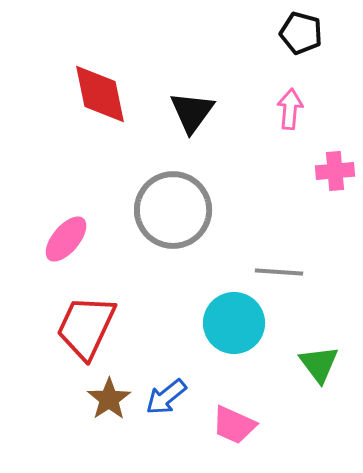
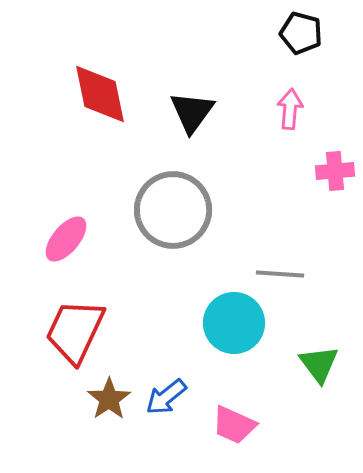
gray line: moved 1 px right, 2 px down
red trapezoid: moved 11 px left, 4 px down
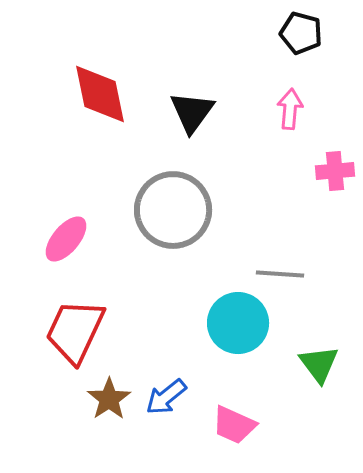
cyan circle: moved 4 px right
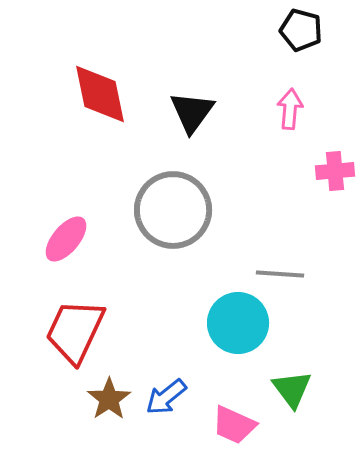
black pentagon: moved 3 px up
green triangle: moved 27 px left, 25 px down
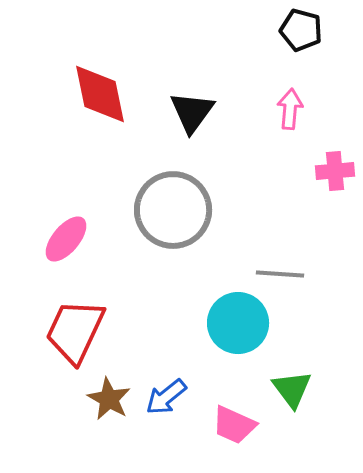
brown star: rotated 9 degrees counterclockwise
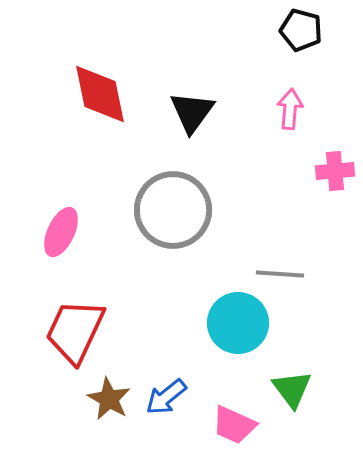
pink ellipse: moved 5 px left, 7 px up; rotated 15 degrees counterclockwise
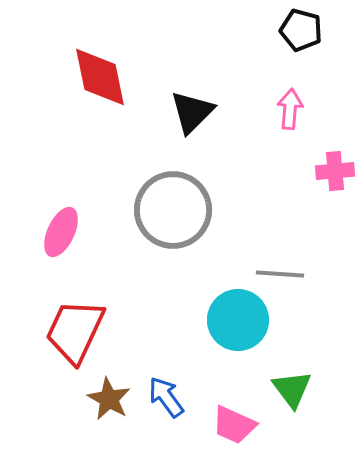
red diamond: moved 17 px up
black triangle: rotated 9 degrees clockwise
cyan circle: moved 3 px up
blue arrow: rotated 93 degrees clockwise
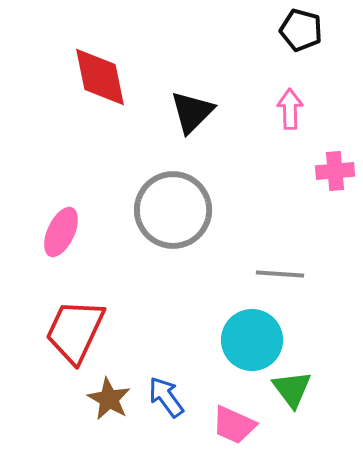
pink arrow: rotated 6 degrees counterclockwise
cyan circle: moved 14 px right, 20 px down
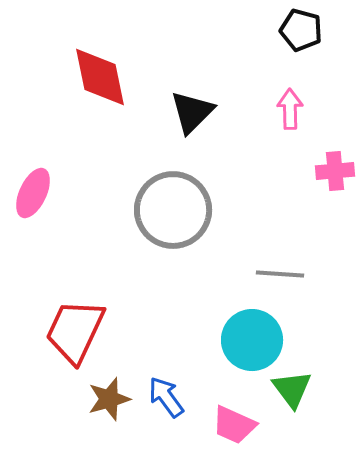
pink ellipse: moved 28 px left, 39 px up
brown star: rotated 27 degrees clockwise
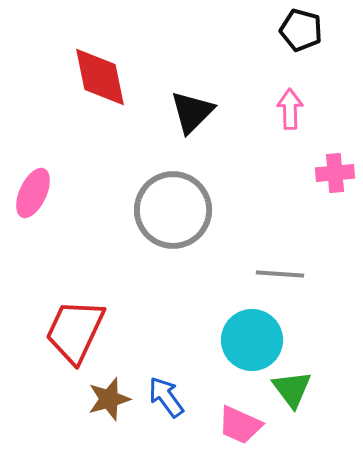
pink cross: moved 2 px down
pink trapezoid: moved 6 px right
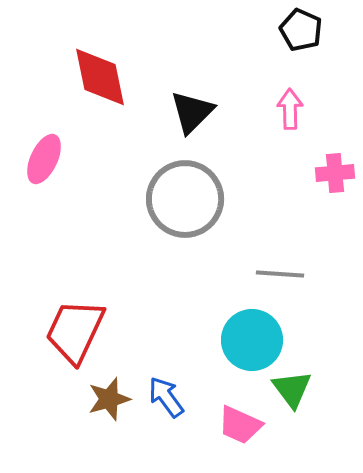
black pentagon: rotated 9 degrees clockwise
pink ellipse: moved 11 px right, 34 px up
gray circle: moved 12 px right, 11 px up
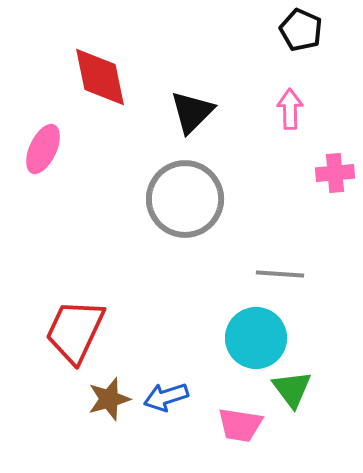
pink ellipse: moved 1 px left, 10 px up
cyan circle: moved 4 px right, 2 px up
blue arrow: rotated 72 degrees counterclockwise
pink trapezoid: rotated 15 degrees counterclockwise
